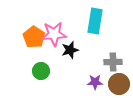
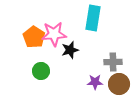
cyan rectangle: moved 2 px left, 3 px up
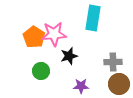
black star: moved 1 px left, 6 px down
purple star: moved 14 px left, 4 px down
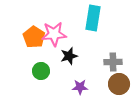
purple star: moved 1 px left, 1 px down
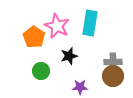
cyan rectangle: moved 3 px left, 5 px down
pink star: moved 3 px right, 8 px up; rotated 30 degrees clockwise
brown circle: moved 6 px left, 8 px up
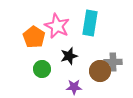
green circle: moved 1 px right, 2 px up
brown circle: moved 13 px left, 5 px up
purple star: moved 6 px left
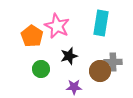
cyan rectangle: moved 11 px right
orange pentagon: moved 2 px left, 1 px up
green circle: moved 1 px left
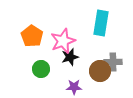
pink star: moved 6 px right, 15 px down; rotated 25 degrees clockwise
black star: moved 1 px right, 1 px down
